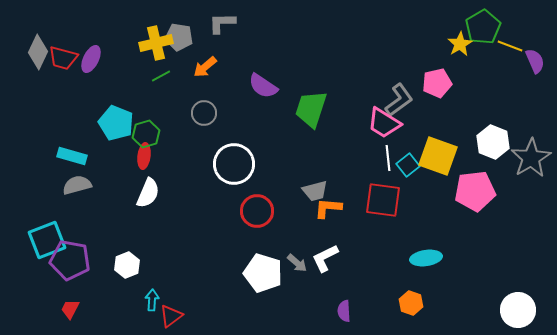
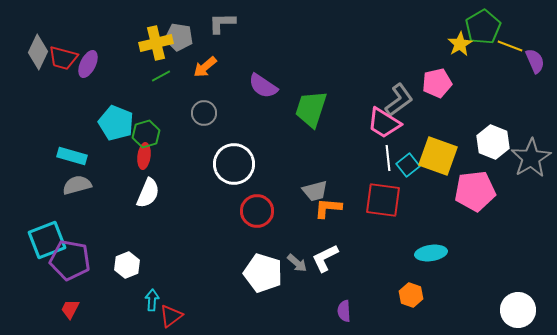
purple ellipse at (91, 59): moved 3 px left, 5 px down
cyan ellipse at (426, 258): moved 5 px right, 5 px up
orange hexagon at (411, 303): moved 8 px up
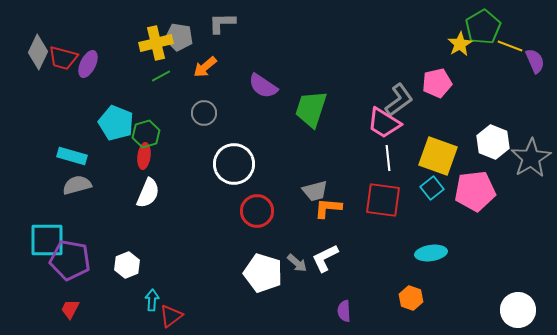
cyan square at (408, 165): moved 24 px right, 23 px down
cyan square at (47, 240): rotated 21 degrees clockwise
orange hexagon at (411, 295): moved 3 px down
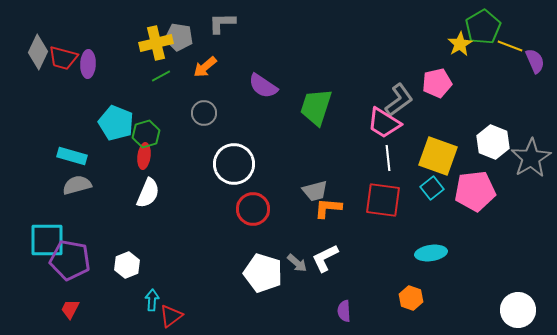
purple ellipse at (88, 64): rotated 24 degrees counterclockwise
green trapezoid at (311, 109): moved 5 px right, 2 px up
red circle at (257, 211): moved 4 px left, 2 px up
